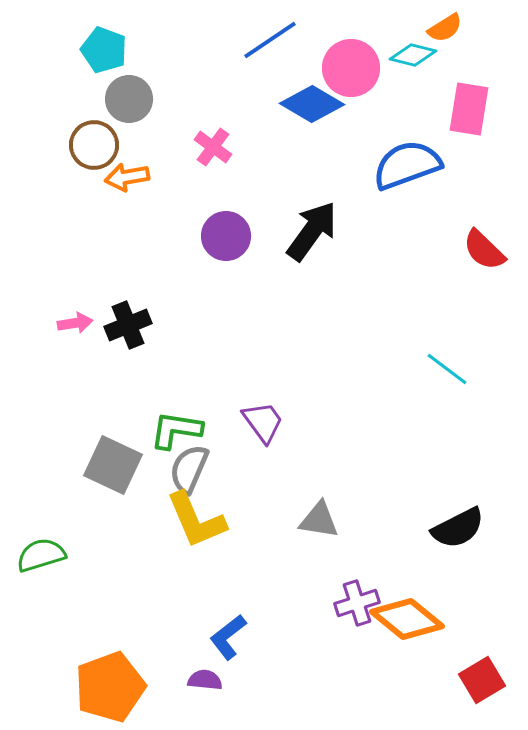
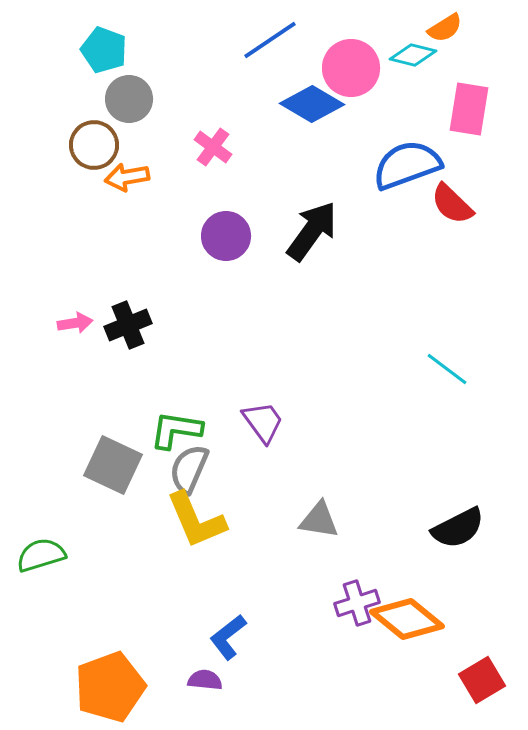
red semicircle: moved 32 px left, 46 px up
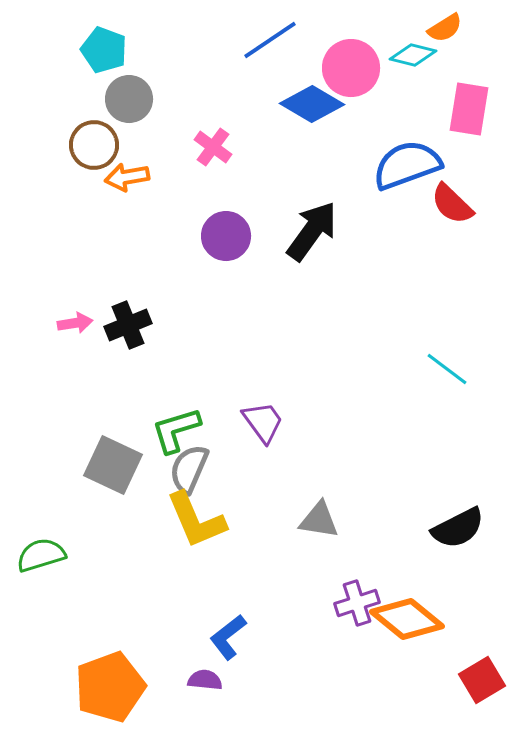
green L-shape: rotated 26 degrees counterclockwise
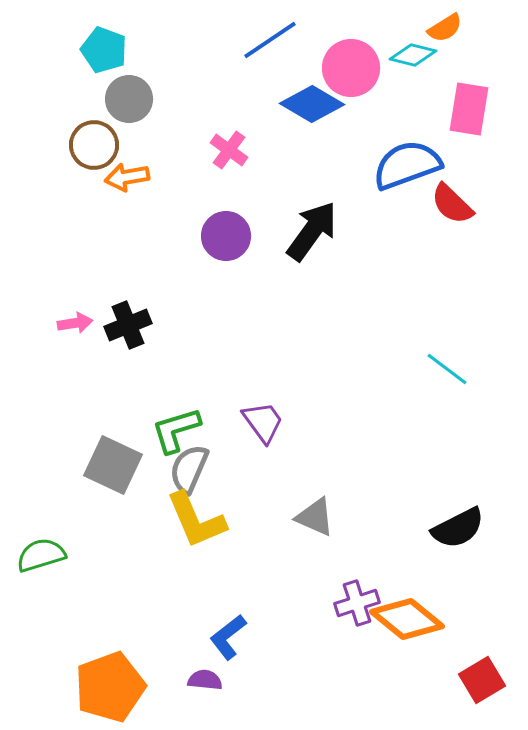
pink cross: moved 16 px right, 3 px down
gray triangle: moved 4 px left, 3 px up; rotated 15 degrees clockwise
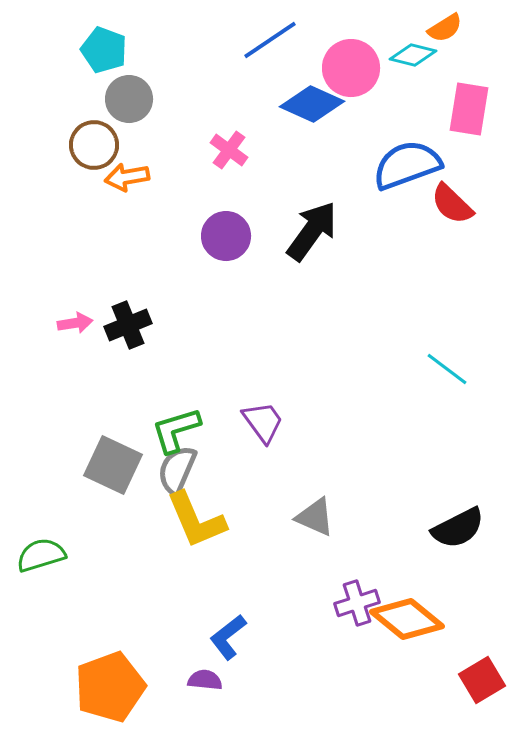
blue diamond: rotated 6 degrees counterclockwise
gray semicircle: moved 12 px left, 1 px down
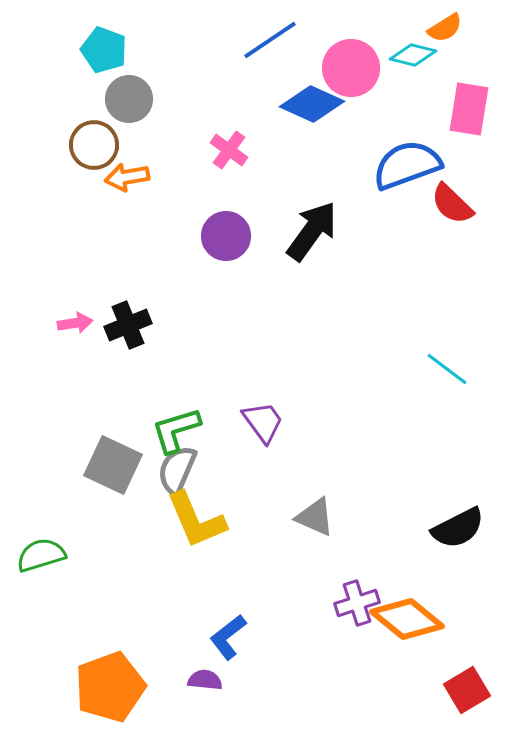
red square: moved 15 px left, 10 px down
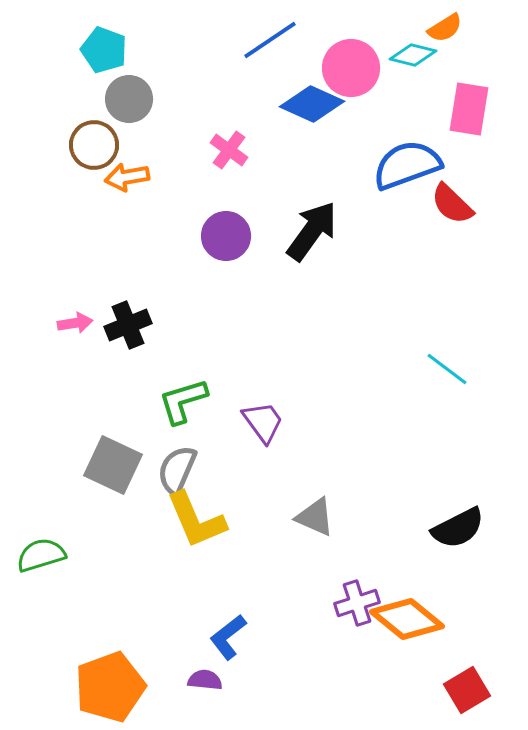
green L-shape: moved 7 px right, 29 px up
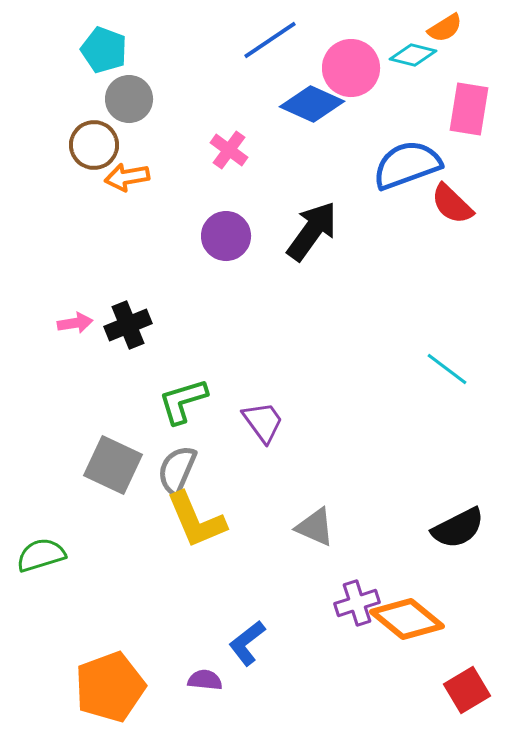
gray triangle: moved 10 px down
blue L-shape: moved 19 px right, 6 px down
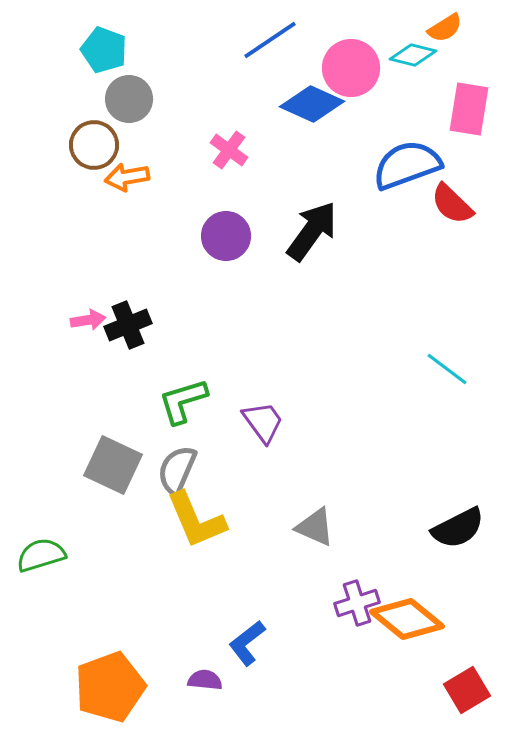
pink arrow: moved 13 px right, 3 px up
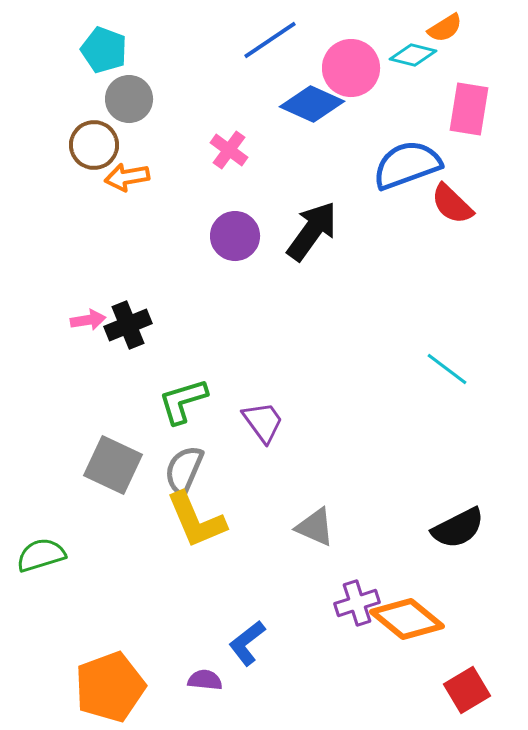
purple circle: moved 9 px right
gray semicircle: moved 7 px right
